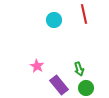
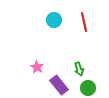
red line: moved 8 px down
pink star: moved 1 px down
green circle: moved 2 px right
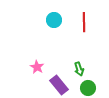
red line: rotated 12 degrees clockwise
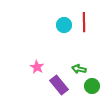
cyan circle: moved 10 px right, 5 px down
green arrow: rotated 120 degrees clockwise
green circle: moved 4 px right, 2 px up
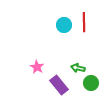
green arrow: moved 1 px left, 1 px up
green circle: moved 1 px left, 3 px up
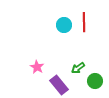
green arrow: rotated 48 degrees counterclockwise
green circle: moved 4 px right, 2 px up
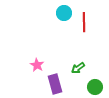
cyan circle: moved 12 px up
pink star: moved 2 px up
green circle: moved 6 px down
purple rectangle: moved 4 px left, 1 px up; rotated 24 degrees clockwise
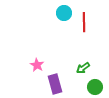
green arrow: moved 5 px right
